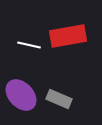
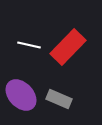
red rectangle: moved 11 px down; rotated 36 degrees counterclockwise
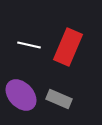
red rectangle: rotated 21 degrees counterclockwise
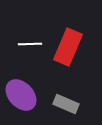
white line: moved 1 px right, 1 px up; rotated 15 degrees counterclockwise
gray rectangle: moved 7 px right, 5 px down
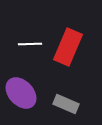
purple ellipse: moved 2 px up
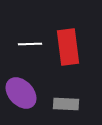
red rectangle: rotated 30 degrees counterclockwise
gray rectangle: rotated 20 degrees counterclockwise
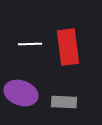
purple ellipse: rotated 28 degrees counterclockwise
gray rectangle: moved 2 px left, 2 px up
